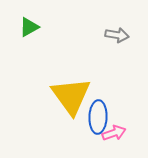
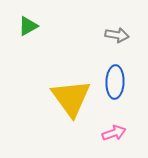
green triangle: moved 1 px left, 1 px up
yellow triangle: moved 2 px down
blue ellipse: moved 17 px right, 35 px up
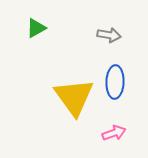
green triangle: moved 8 px right, 2 px down
gray arrow: moved 8 px left
yellow triangle: moved 3 px right, 1 px up
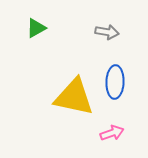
gray arrow: moved 2 px left, 3 px up
yellow triangle: rotated 42 degrees counterclockwise
pink arrow: moved 2 px left
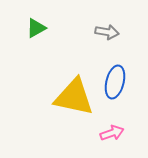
blue ellipse: rotated 12 degrees clockwise
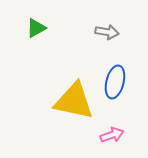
yellow triangle: moved 4 px down
pink arrow: moved 2 px down
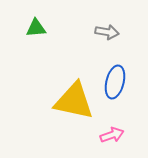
green triangle: rotated 25 degrees clockwise
